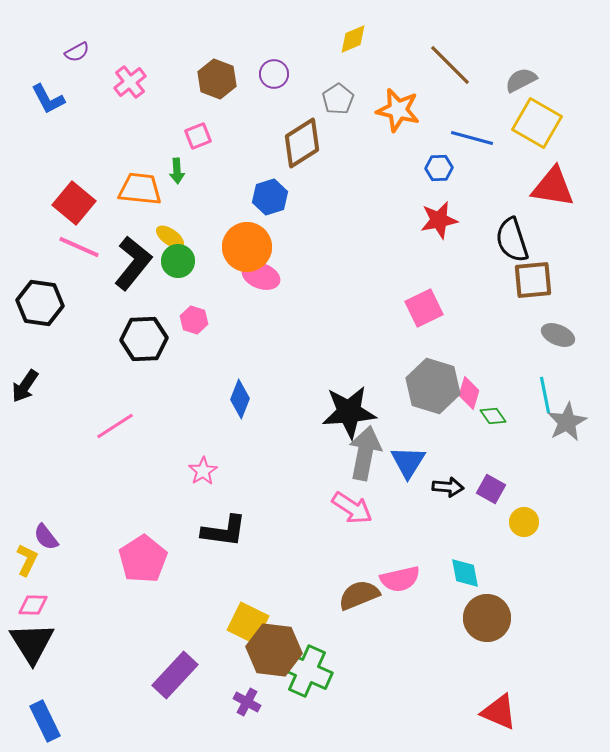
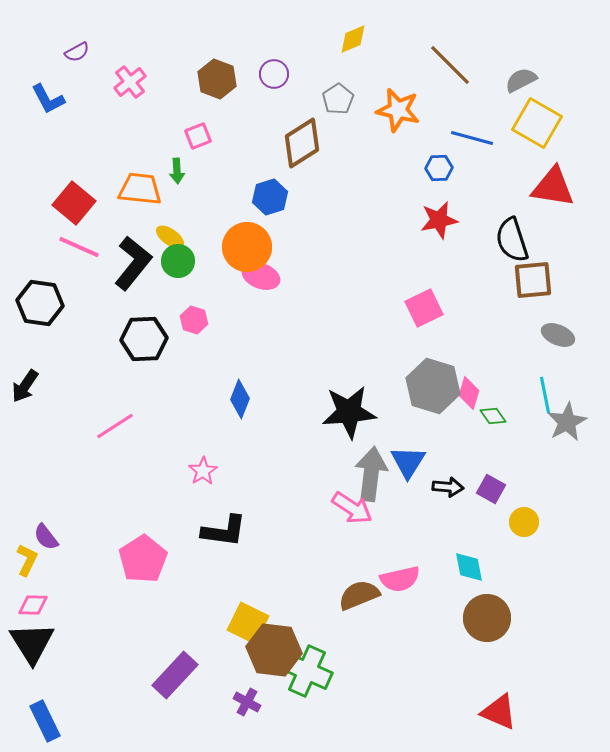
gray arrow at (365, 453): moved 6 px right, 21 px down; rotated 4 degrees counterclockwise
cyan diamond at (465, 573): moved 4 px right, 6 px up
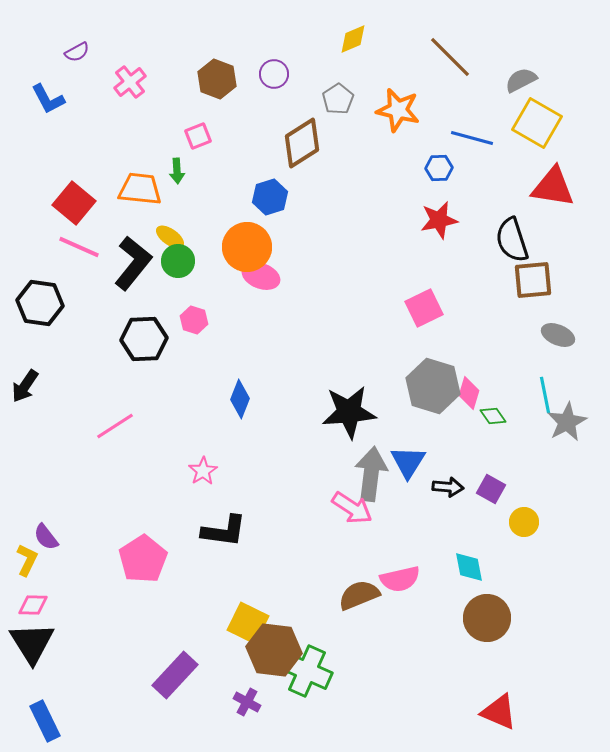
brown line at (450, 65): moved 8 px up
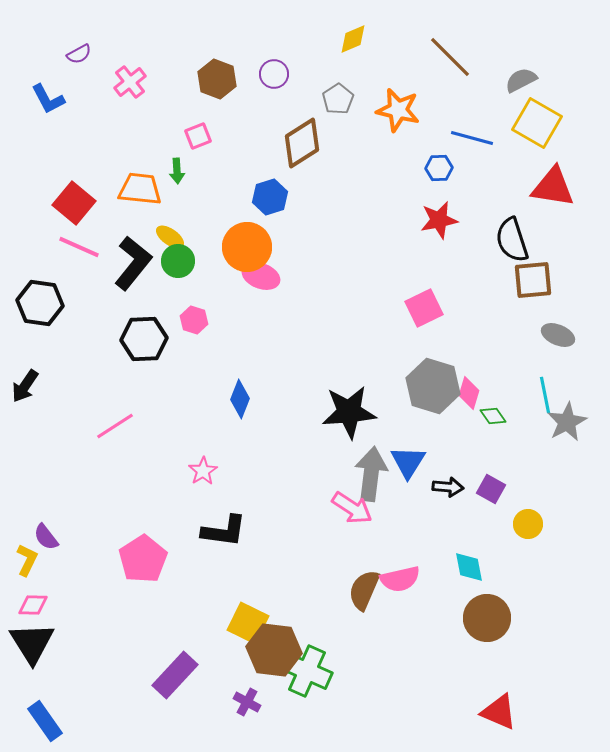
purple semicircle at (77, 52): moved 2 px right, 2 px down
yellow circle at (524, 522): moved 4 px right, 2 px down
brown semicircle at (359, 595): moved 5 px right, 5 px up; rotated 45 degrees counterclockwise
blue rectangle at (45, 721): rotated 9 degrees counterclockwise
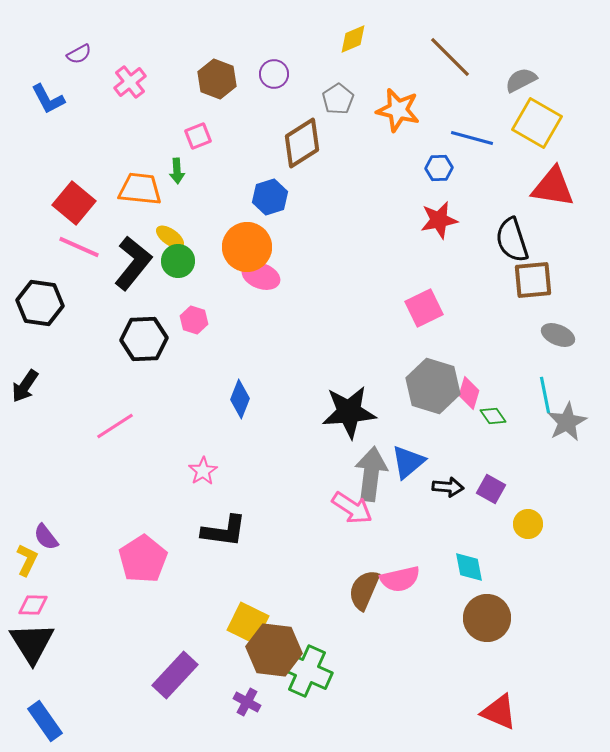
blue triangle at (408, 462): rotated 18 degrees clockwise
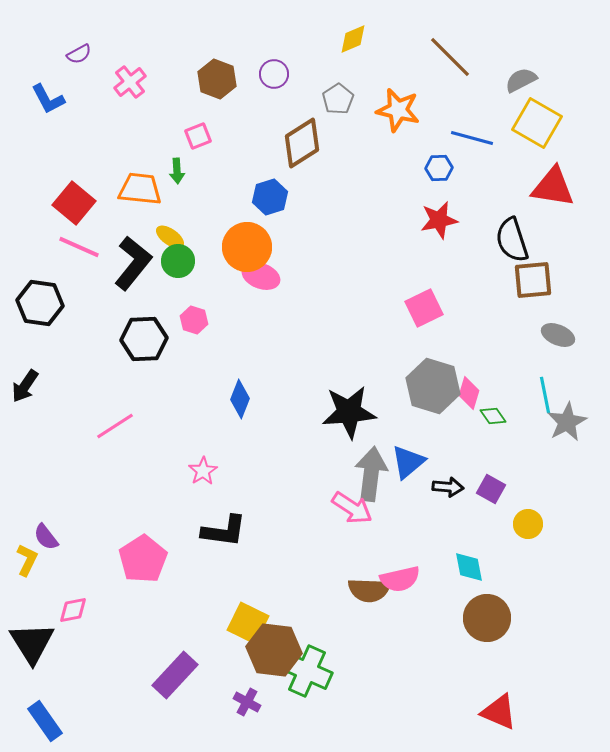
brown semicircle at (364, 590): moved 5 px right; rotated 111 degrees counterclockwise
pink diamond at (33, 605): moved 40 px right, 5 px down; rotated 12 degrees counterclockwise
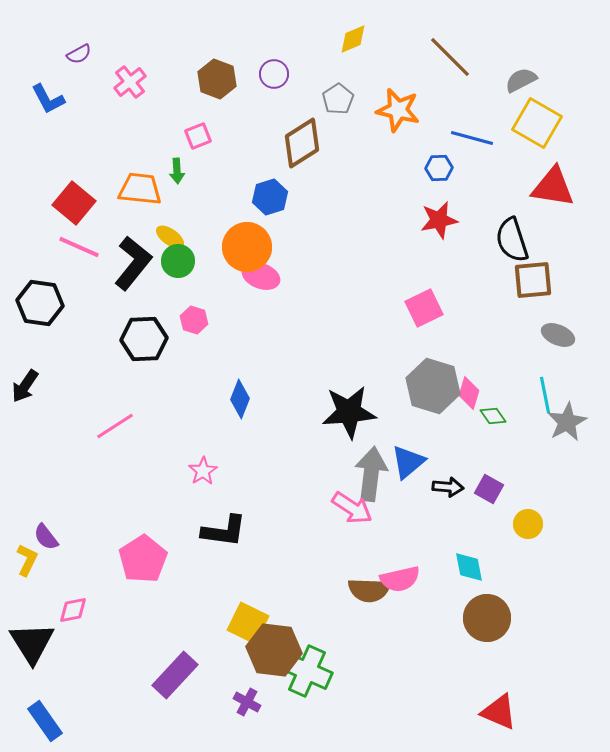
purple square at (491, 489): moved 2 px left
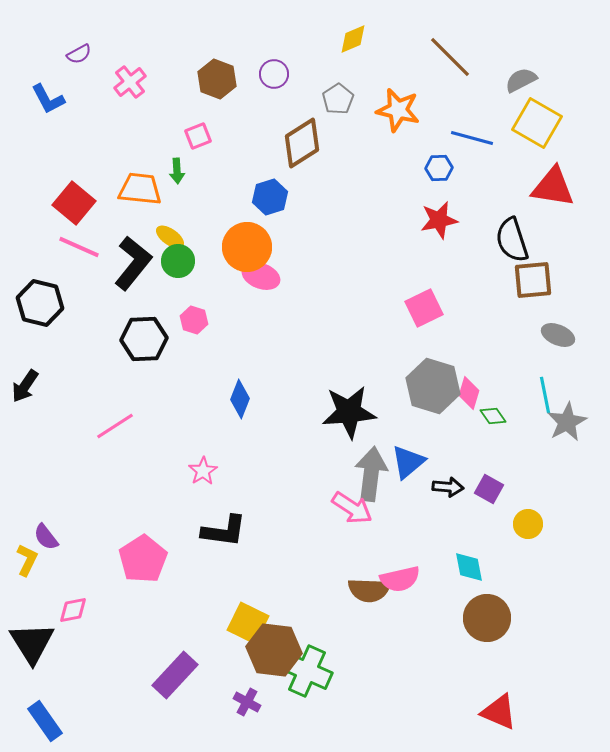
black hexagon at (40, 303): rotated 6 degrees clockwise
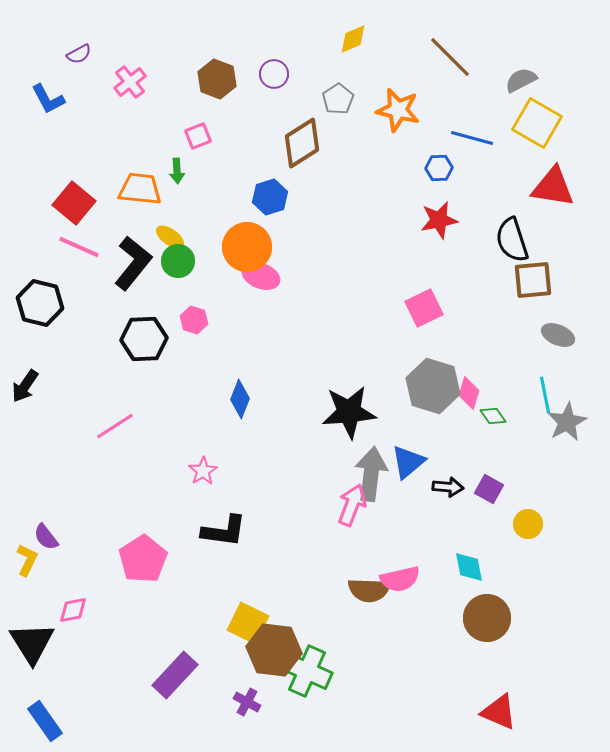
pink arrow at (352, 508): moved 3 px up; rotated 102 degrees counterclockwise
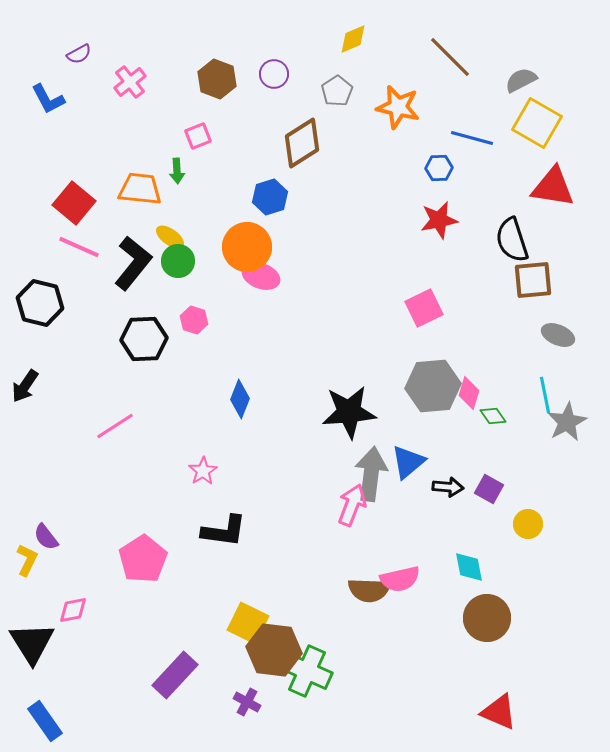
gray pentagon at (338, 99): moved 1 px left, 8 px up
orange star at (398, 110): moved 3 px up
gray hexagon at (433, 386): rotated 22 degrees counterclockwise
